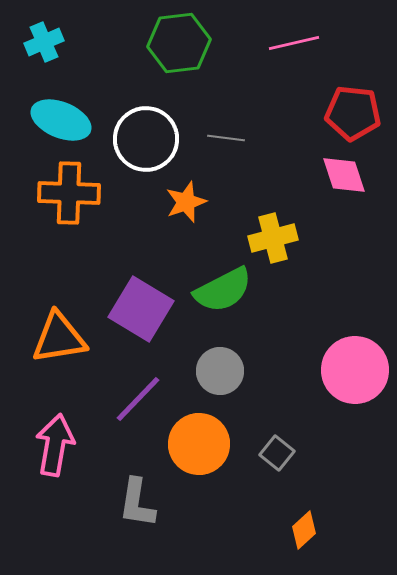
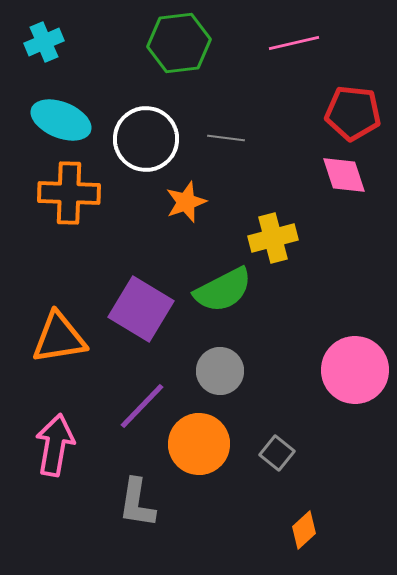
purple line: moved 4 px right, 7 px down
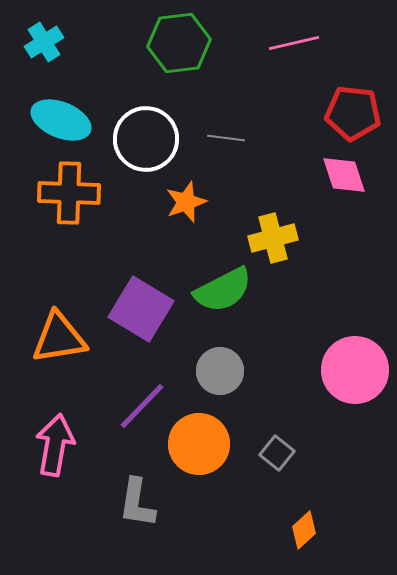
cyan cross: rotated 9 degrees counterclockwise
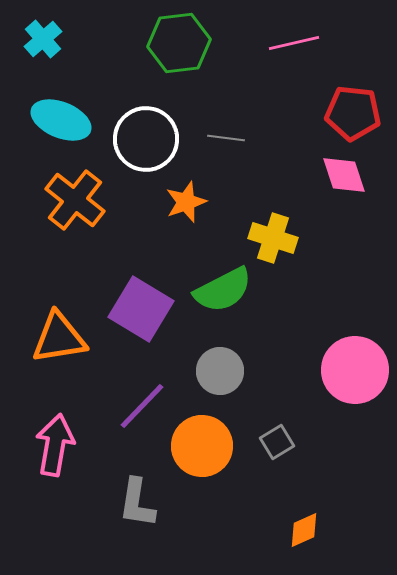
cyan cross: moved 1 px left, 3 px up; rotated 9 degrees counterclockwise
orange cross: moved 6 px right, 7 px down; rotated 36 degrees clockwise
yellow cross: rotated 33 degrees clockwise
orange circle: moved 3 px right, 2 px down
gray square: moved 11 px up; rotated 20 degrees clockwise
orange diamond: rotated 18 degrees clockwise
